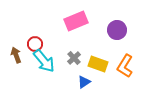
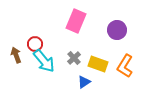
pink rectangle: rotated 45 degrees counterclockwise
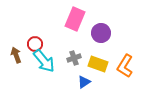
pink rectangle: moved 1 px left, 2 px up
purple circle: moved 16 px left, 3 px down
gray cross: rotated 24 degrees clockwise
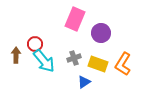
brown arrow: rotated 21 degrees clockwise
orange L-shape: moved 2 px left, 2 px up
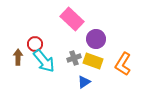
pink rectangle: moved 3 px left; rotated 70 degrees counterclockwise
purple circle: moved 5 px left, 6 px down
brown arrow: moved 2 px right, 2 px down
yellow rectangle: moved 5 px left, 3 px up
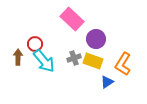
blue triangle: moved 23 px right
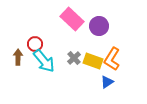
purple circle: moved 3 px right, 13 px up
gray cross: rotated 24 degrees counterclockwise
orange L-shape: moved 11 px left, 5 px up
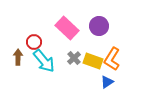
pink rectangle: moved 5 px left, 9 px down
red circle: moved 1 px left, 2 px up
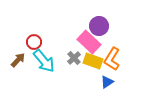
pink rectangle: moved 22 px right, 14 px down
brown arrow: moved 3 px down; rotated 42 degrees clockwise
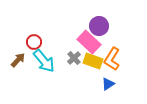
blue triangle: moved 1 px right, 2 px down
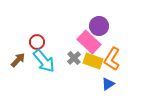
red circle: moved 3 px right
